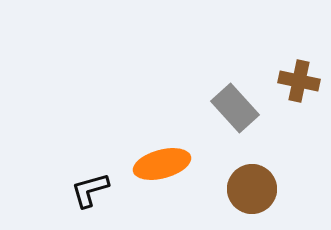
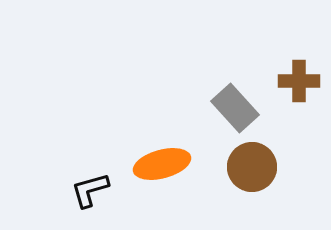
brown cross: rotated 12 degrees counterclockwise
brown circle: moved 22 px up
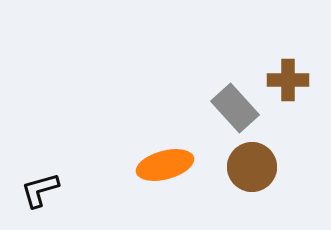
brown cross: moved 11 px left, 1 px up
orange ellipse: moved 3 px right, 1 px down
black L-shape: moved 50 px left
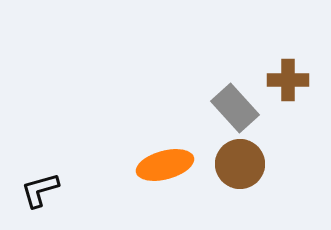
brown circle: moved 12 px left, 3 px up
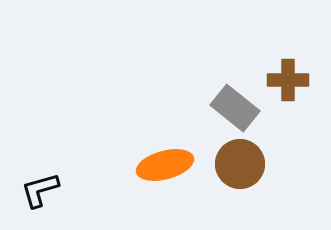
gray rectangle: rotated 9 degrees counterclockwise
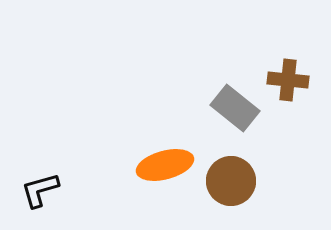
brown cross: rotated 6 degrees clockwise
brown circle: moved 9 px left, 17 px down
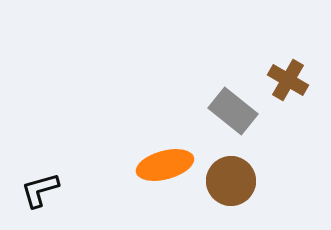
brown cross: rotated 24 degrees clockwise
gray rectangle: moved 2 px left, 3 px down
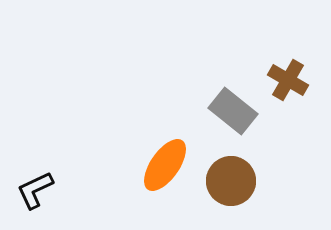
orange ellipse: rotated 40 degrees counterclockwise
black L-shape: moved 5 px left; rotated 9 degrees counterclockwise
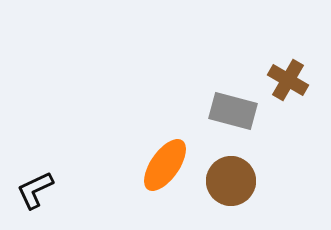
gray rectangle: rotated 24 degrees counterclockwise
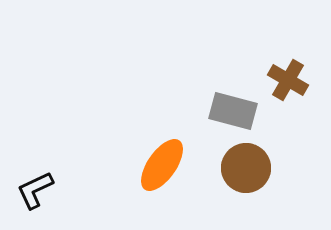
orange ellipse: moved 3 px left
brown circle: moved 15 px right, 13 px up
